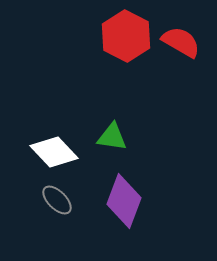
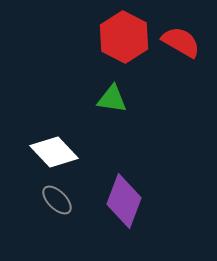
red hexagon: moved 2 px left, 1 px down
green triangle: moved 38 px up
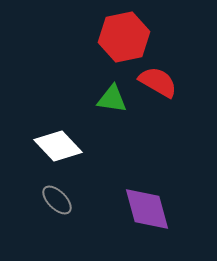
red hexagon: rotated 21 degrees clockwise
red semicircle: moved 23 px left, 40 px down
white diamond: moved 4 px right, 6 px up
purple diamond: moved 23 px right, 8 px down; rotated 36 degrees counterclockwise
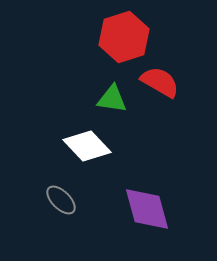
red hexagon: rotated 6 degrees counterclockwise
red semicircle: moved 2 px right
white diamond: moved 29 px right
gray ellipse: moved 4 px right
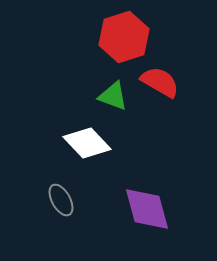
green triangle: moved 1 px right, 3 px up; rotated 12 degrees clockwise
white diamond: moved 3 px up
gray ellipse: rotated 16 degrees clockwise
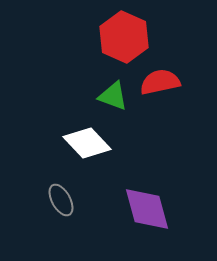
red hexagon: rotated 18 degrees counterclockwise
red semicircle: rotated 42 degrees counterclockwise
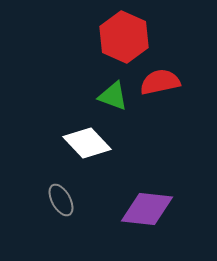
purple diamond: rotated 68 degrees counterclockwise
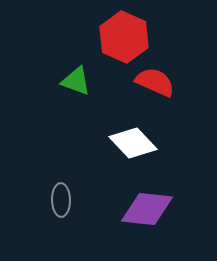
red semicircle: moved 5 px left; rotated 36 degrees clockwise
green triangle: moved 37 px left, 15 px up
white diamond: moved 46 px right
gray ellipse: rotated 28 degrees clockwise
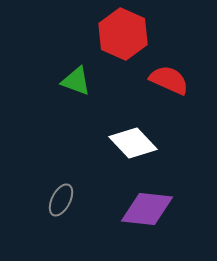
red hexagon: moved 1 px left, 3 px up
red semicircle: moved 14 px right, 2 px up
gray ellipse: rotated 28 degrees clockwise
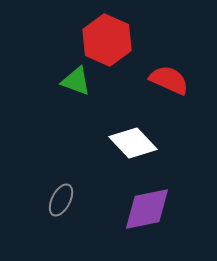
red hexagon: moved 16 px left, 6 px down
purple diamond: rotated 18 degrees counterclockwise
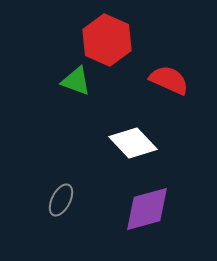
purple diamond: rotated 4 degrees counterclockwise
